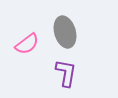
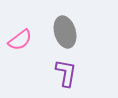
pink semicircle: moved 7 px left, 4 px up
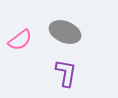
gray ellipse: rotated 52 degrees counterclockwise
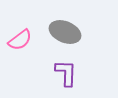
purple L-shape: rotated 8 degrees counterclockwise
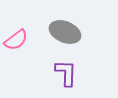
pink semicircle: moved 4 px left
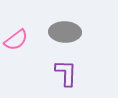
gray ellipse: rotated 20 degrees counterclockwise
